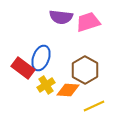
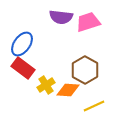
blue ellipse: moved 19 px left, 14 px up; rotated 15 degrees clockwise
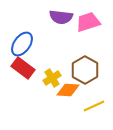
yellow cross: moved 6 px right, 7 px up
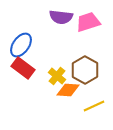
blue ellipse: moved 1 px left, 1 px down
yellow cross: moved 5 px right, 2 px up; rotated 18 degrees counterclockwise
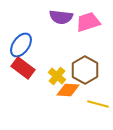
yellow line: moved 4 px right, 2 px up; rotated 40 degrees clockwise
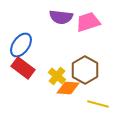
orange diamond: moved 2 px up
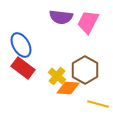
pink trapezoid: rotated 45 degrees counterclockwise
blue ellipse: rotated 65 degrees counterclockwise
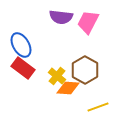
yellow line: moved 3 px down; rotated 35 degrees counterclockwise
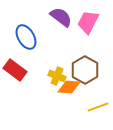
purple semicircle: rotated 150 degrees counterclockwise
blue ellipse: moved 5 px right, 8 px up
red rectangle: moved 8 px left, 2 px down
yellow cross: rotated 18 degrees counterclockwise
orange diamond: moved 1 px right, 1 px up
